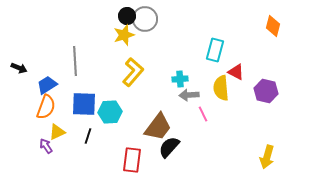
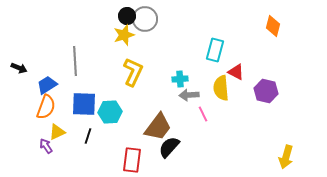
yellow L-shape: rotated 16 degrees counterclockwise
yellow arrow: moved 19 px right
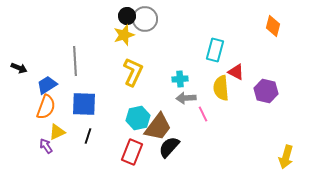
gray arrow: moved 3 px left, 3 px down
cyan hexagon: moved 28 px right, 6 px down; rotated 10 degrees counterclockwise
red rectangle: moved 8 px up; rotated 15 degrees clockwise
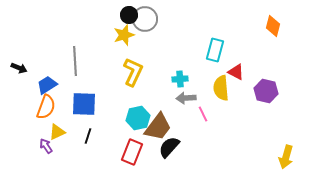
black circle: moved 2 px right, 1 px up
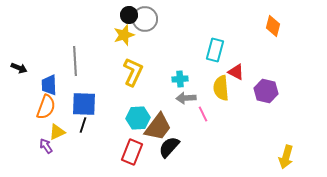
blue trapezoid: moved 2 px right; rotated 60 degrees counterclockwise
cyan hexagon: rotated 10 degrees clockwise
black line: moved 5 px left, 11 px up
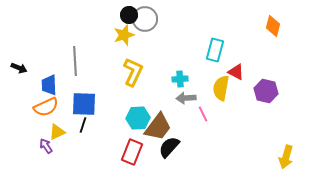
yellow semicircle: rotated 15 degrees clockwise
orange semicircle: rotated 45 degrees clockwise
